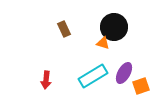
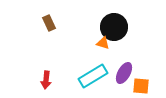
brown rectangle: moved 15 px left, 6 px up
orange square: rotated 24 degrees clockwise
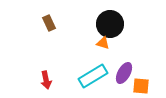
black circle: moved 4 px left, 3 px up
red arrow: rotated 18 degrees counterclockwise
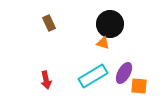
orange square: moved 2 px left
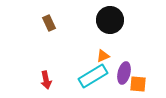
black circle: moved 4 px up
orange triangle: moved 13 px down; rotated 40 degrees counterclockwise
purple ellipse: rotated 15 degrees counterclockwise
orange square: moved 1 px left, 2 px up
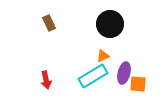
black circle: moved 4 px down
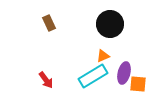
red arrow: rotated 24 degrees counterclockwise
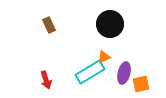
brown rectangle: moved 2 px down
orange triangle: moved 1 px right, 1 px down
cyan rectangle: moved 3 px left, 4 px up
red arrow: rotated 18 degrees clockwise
orange square: moved 3 px right; rotated 18 degrees counterclockwise
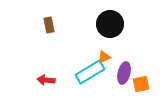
brown rectangle: rotated 14 degrees clockwise
red arrow: rotated 114 degrees clockwise
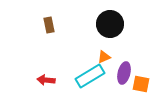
cyan rectangle: moved 4 px down
orange square: rotated 24 degrees clockwise
